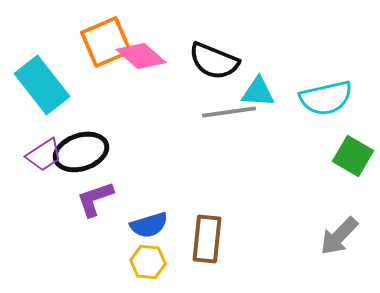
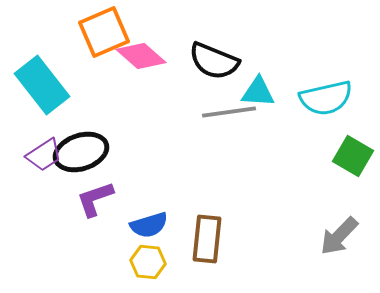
orange square: moved 2 px left, 10 px up
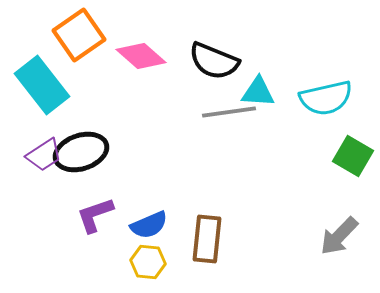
orange square: moved 25 px left, 3 px down; rotated 12 degrees counterclockwise
purple L-shape: moved 16 px down
blue semicircle: rotated 6 degrees counterclockwise
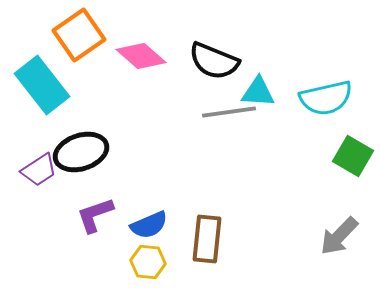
purple trapezoid: moved 5 px left, 15 px down
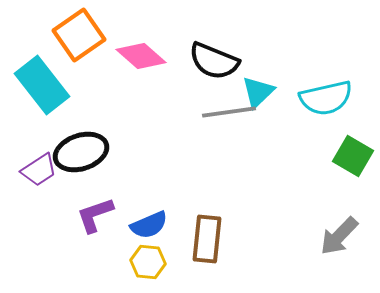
cyan triangle: rotated 48 degrees counterclockwise
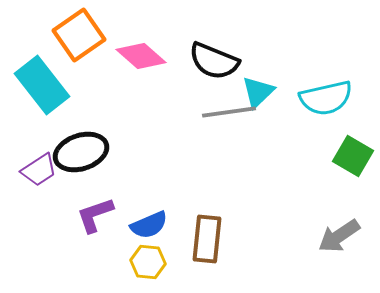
gray arrow: rotated 12 degrees clockwise
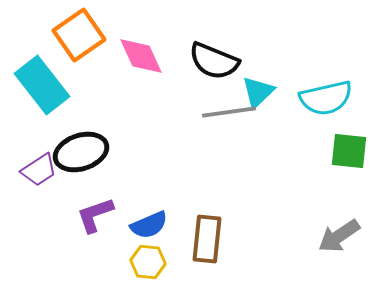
pink diamond: rotated 24 degrees clockwise
green square: moved 4 px left, 5 px up; rotated 24 degrees counterclockwise
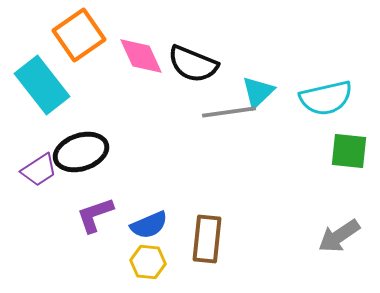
black semicircle: moved 21 px left, 3 px down
